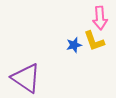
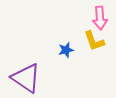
blue star: moved 8 px left, 5 px down
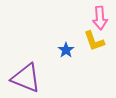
blue star: rotated 21 degrees counterclockwise
purple triangle: rotated 12 degrees counterclockwise
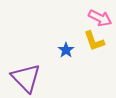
pink arrow: rotated 60 degrees counterclockwise
purple triangle: rotated 24 degrees clockwise
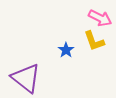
purple triangle: rotated 8 degrees counterclockwise
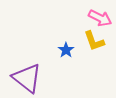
purple triangle: moved 1 px right
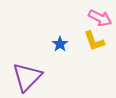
blue star: moved 6 px left, 6 px up
purple triangle: moved 1 px up; rotated 36 degrees clockwise
